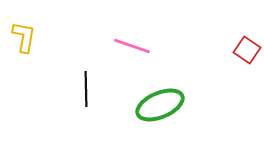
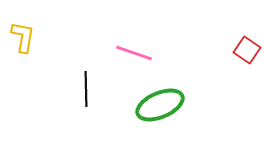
yellow L-shape: moved 1 px left
pink line: moved 2 px right, 7 px down
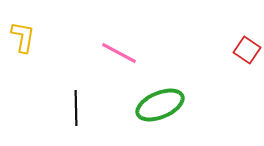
pink line: moved 15 px left; rotated 9 degrees clockwise
black line: moved 10 px left, 19 px down
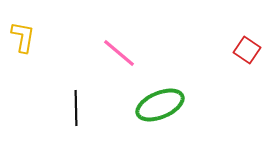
pink line: rotated 12 degrees clockwise
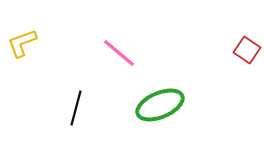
yellow L-shape: moved 1 px left, 6 px down; rotated 120 degrees counterclockwise
black line: rotated 16 degrees clockwise
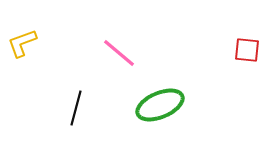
red square: rotated 28 degrees counterclockwise
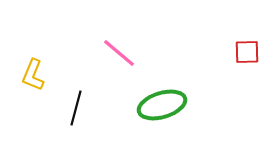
yellow L-shape: moved 11 px right, 32 px down; rotated 48 degrees counterclockwise
red square: moved 2 px down; rotated 8 degrees counterclockwise
green ellipse: moved 2 px right; rotated 6 degrees clockwise
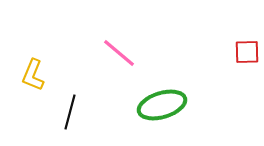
black line: moved 6 px left, 4 px down
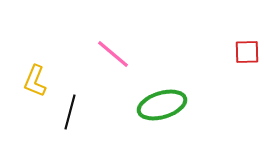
pink line: moved 6 px left, 1 px down
yellow L-shape: moved 2 px right, 6 px down
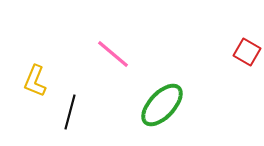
red square: rotated 32 degrees clockwise
green ellipse: rotated 30 degrees counterclockwise
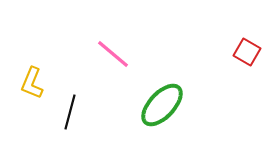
yellow L-shape: moved 3 px left, 2 px down
